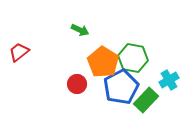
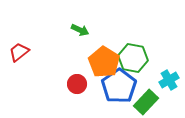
orange pentagon: moved 1 px right
blue pentagon: moved 2 px left, 1 px up; rotated 8 degrees counterclockwise
green rectangle: moved 2 px down
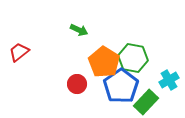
green arrow: moved 1 px left
blue pentagon: moved 2 px right
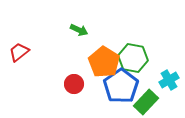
red circle: moved 3 px left
